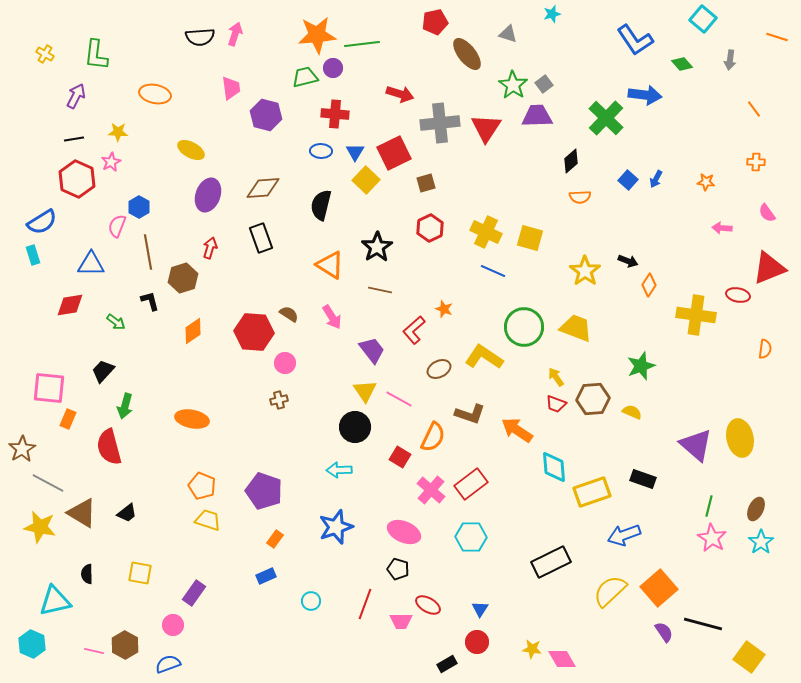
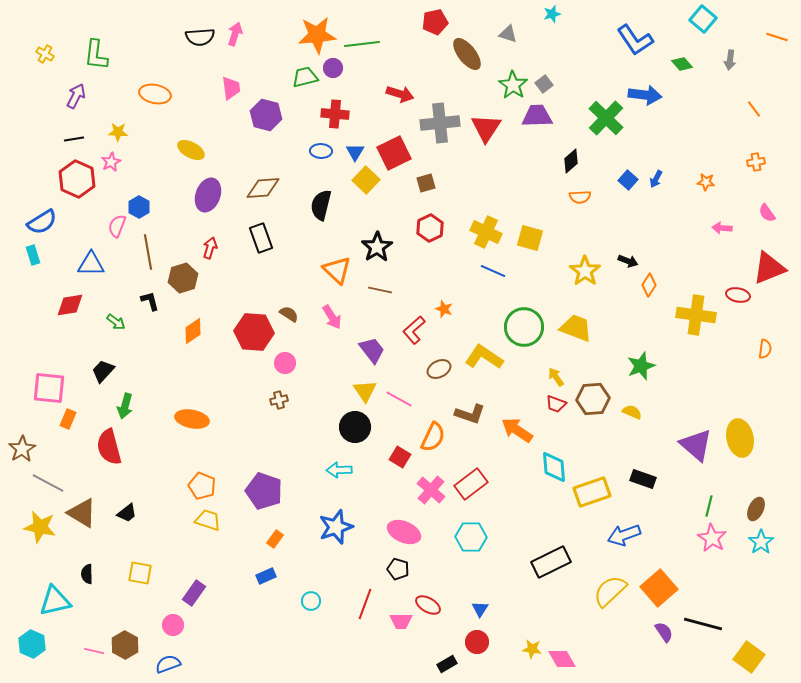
orange cross at (756, 162): rotated 12 degrees counterclockwise
orange triangle at (330, 265): moved 7 px right, 5 px down; rotated 12 degrees clockwise
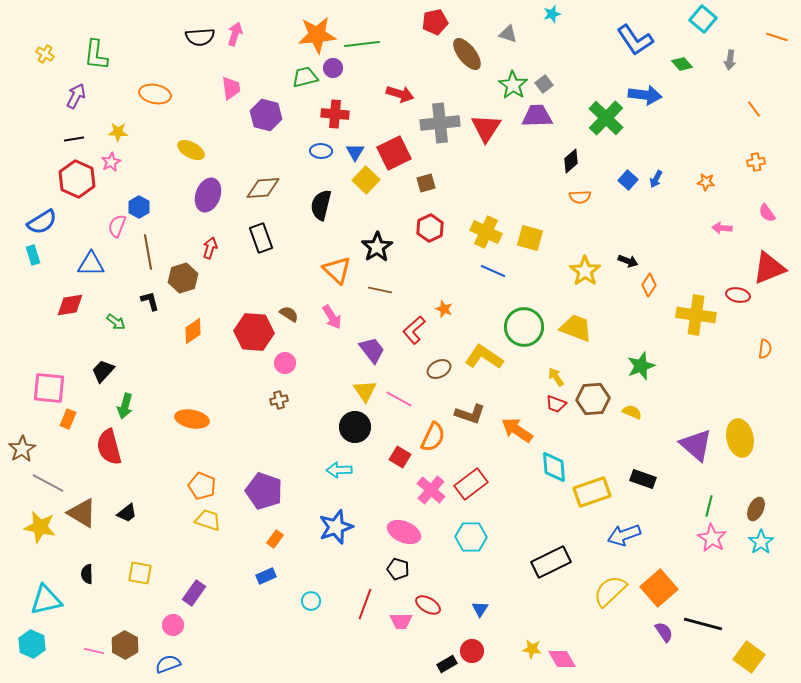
cyan triangle at (55, 601): moved 9 px left, 1 px up
red circle at (477, 642): moved 5 px left, 9 px down
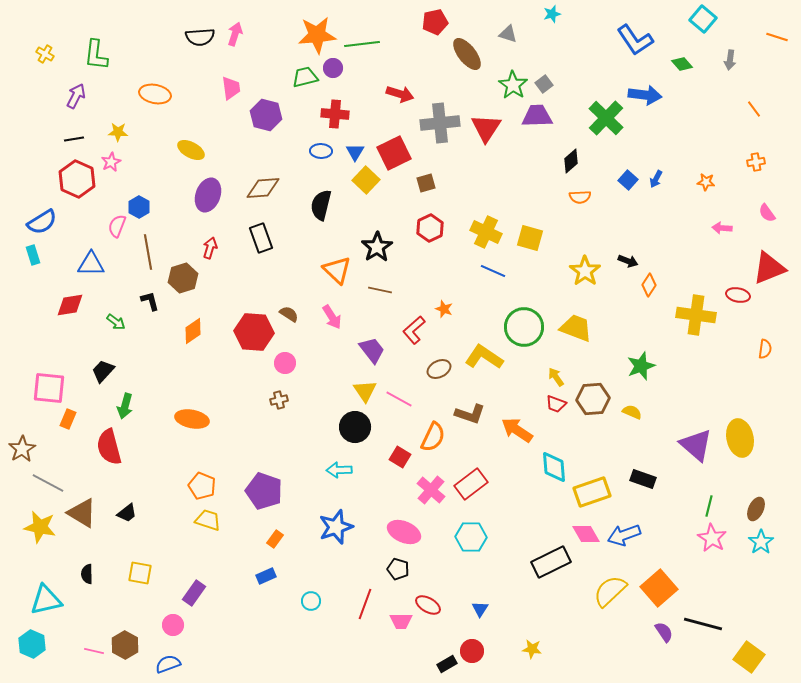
pink diamond at (562, 659): moved 24 px right, 125 px up
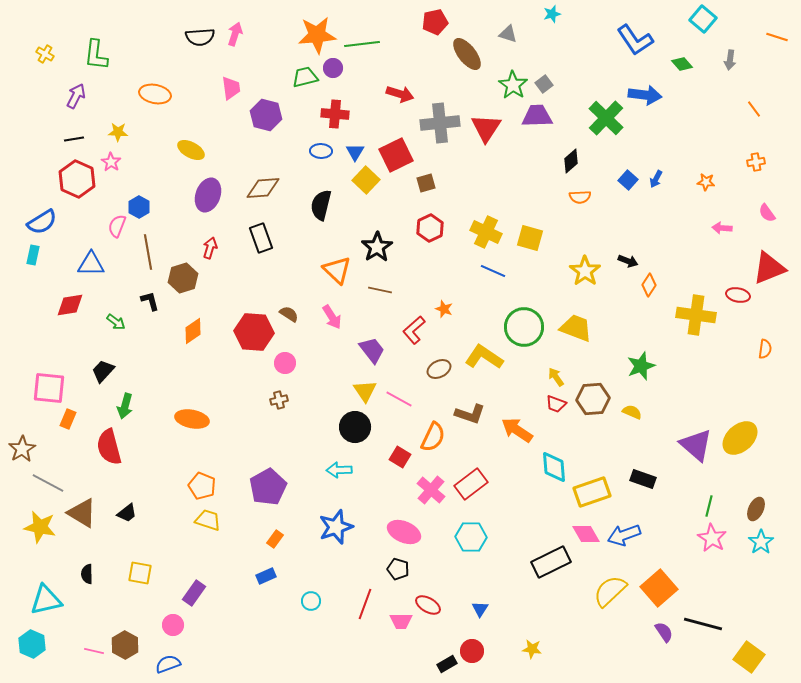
red square at (394, 153): moved 2 px right, 2 px down
pink star at (111, 162): rotated 12 degrees counterclockwise
cyan rectangle at (33, 255): rotated 30 degrees clockwise
yellow ellipse at (740, 438): rotated 60 degrees clockwise
purple pentagon at (264, 491): moved 4 px right, 4 px up; rotated 24 degrees clockwise
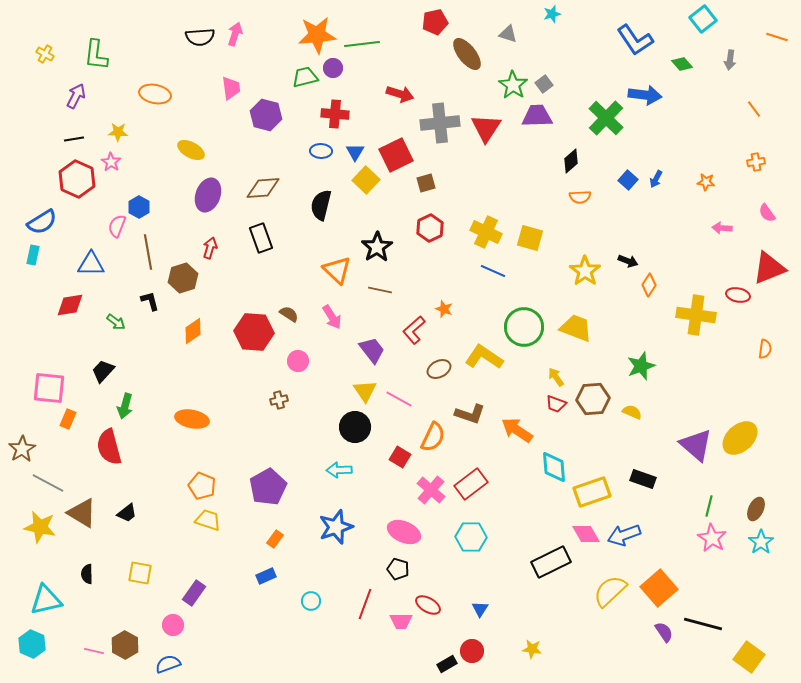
cyan square at (703, 19): rotated 12 degrees clockwise
pink circle at (285, 363): moved 13 px right, 2 px up
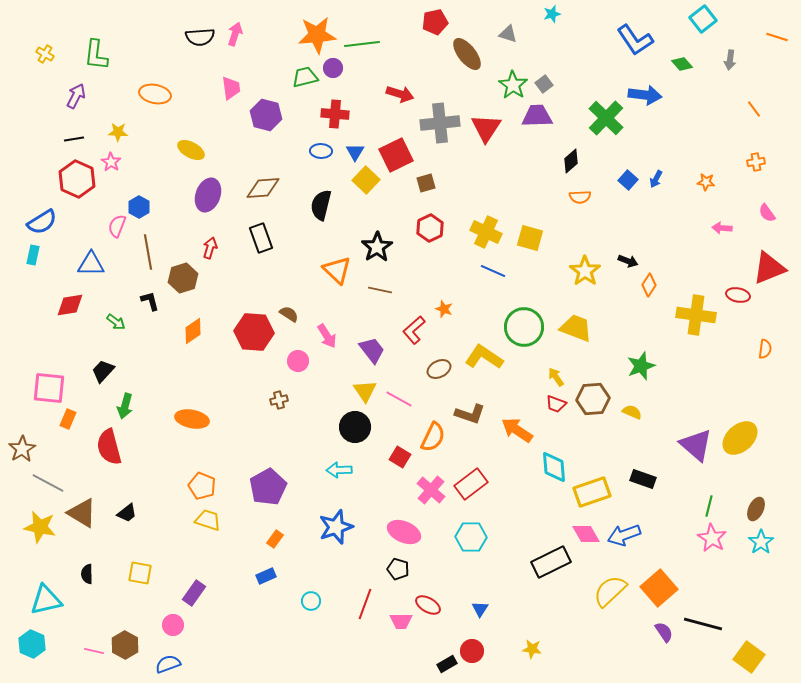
pink arrow at (332, 317): moved 5 px left, 19 px down
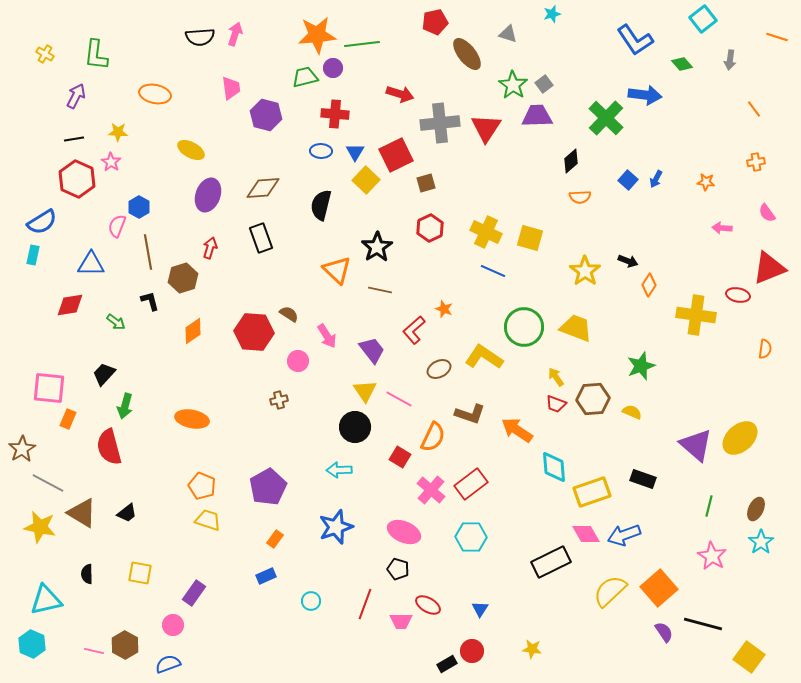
black trapezoid at (103, 371): moved 1 px right, 3 px down
pink star at (712, 538): moved 18 px down
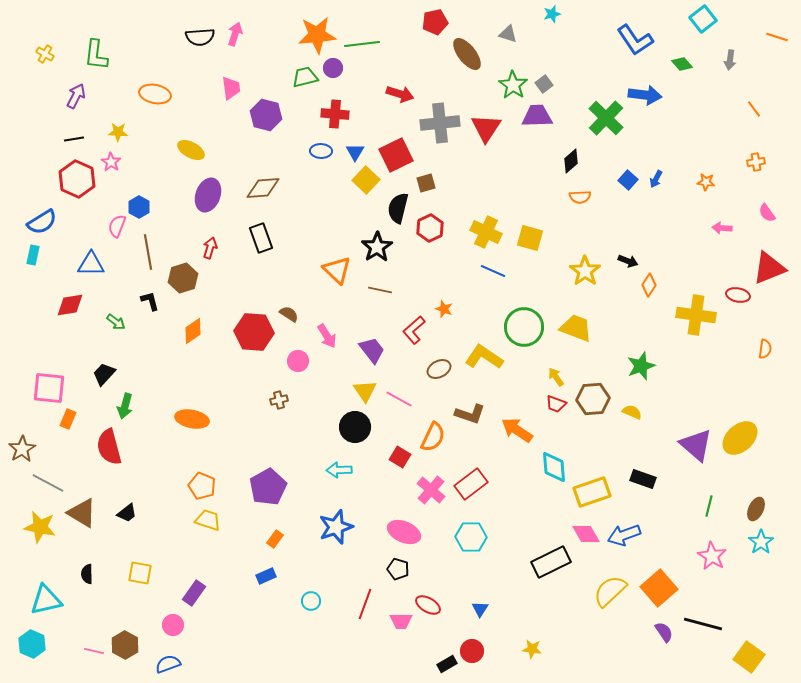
black semicircle at (321, 205): moved 77 px right, 3 px down
